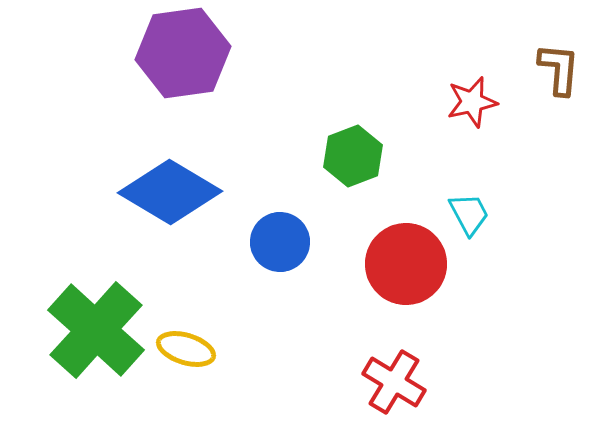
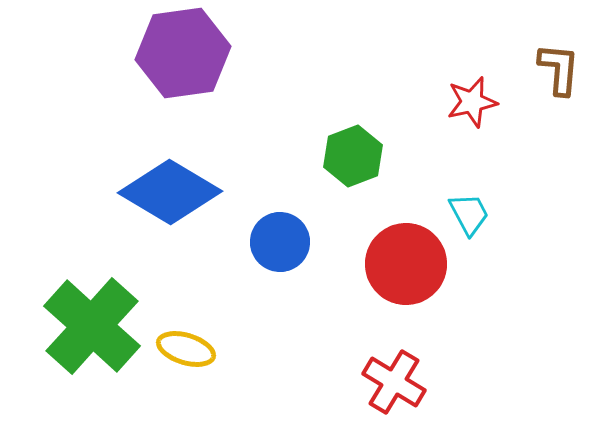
green cross: moved 4 px left, 4 px up
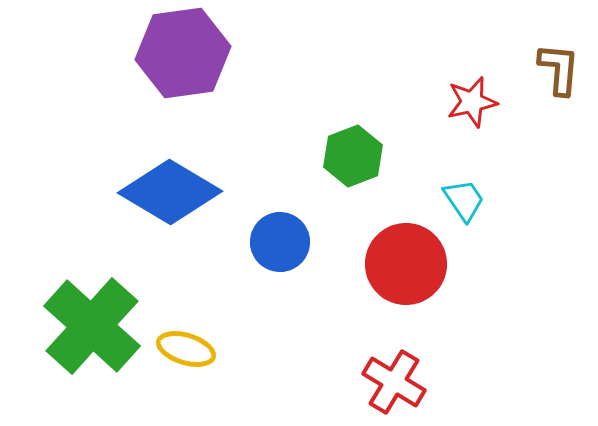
cyan trapezoid: moved 5 px left, 14 px up; rotated 6 degrees counterclockwise
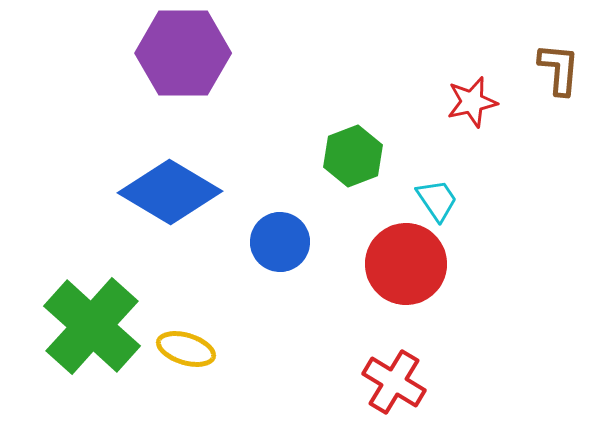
purple hexagon: rotated 8 degrees clockwise
cyan trapezoid: moved 27 px left
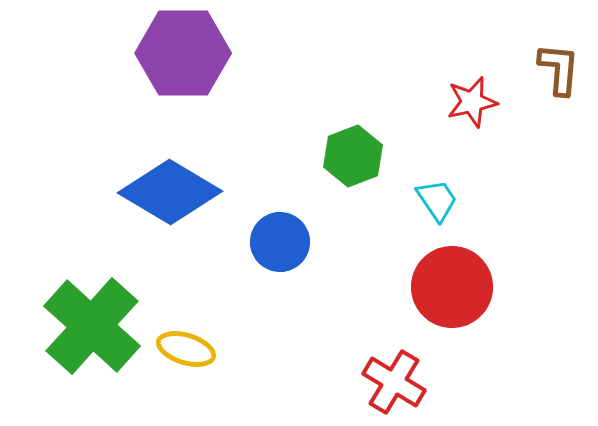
red circle: moved 46 px right, 23 px down
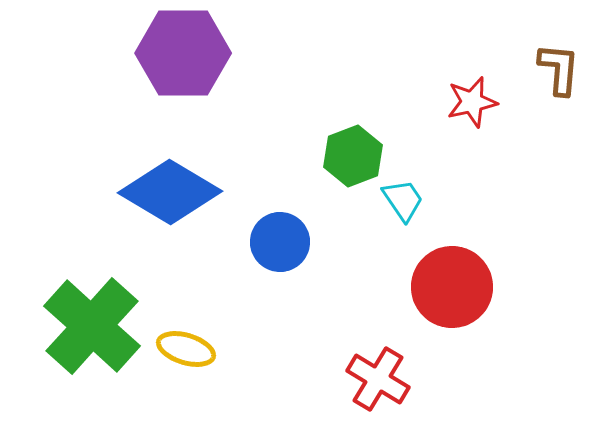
cyan trapezoid: moved 34 px left
red cross: moved 16 px left, 3 px up
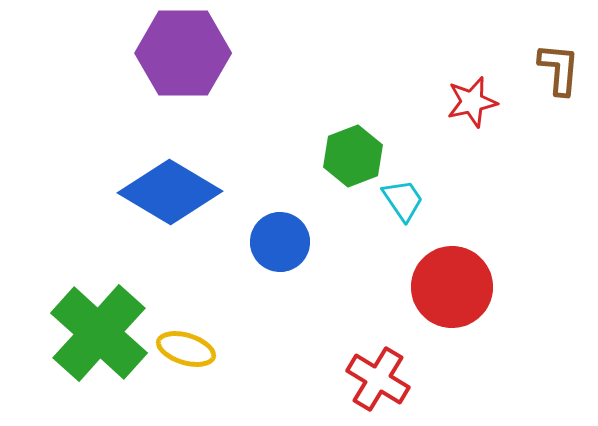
green cross: moved 7 px right, 7 px down
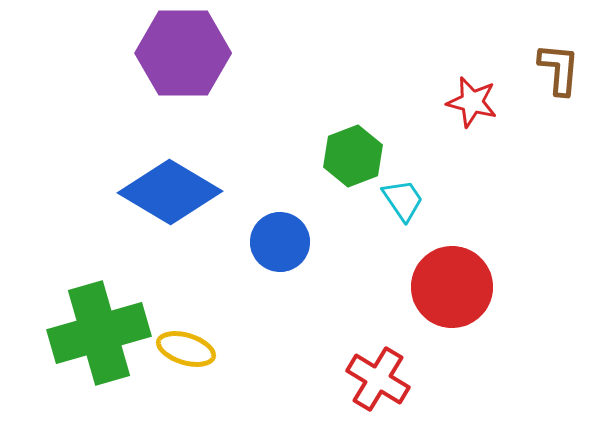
red star: rotated 27 degrees clockwise
green cross: rotated 32 degrees clockwise
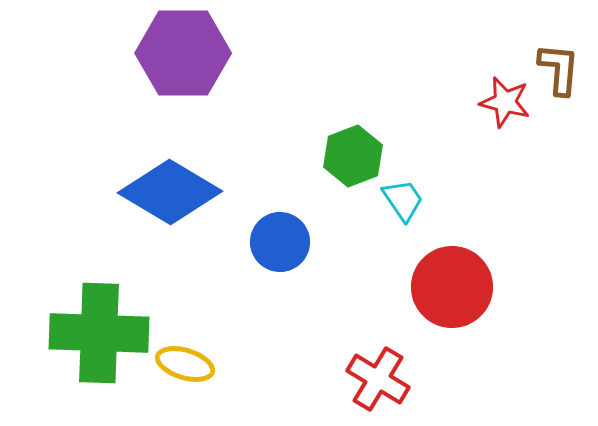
red star: moved 33 px right
green cross: rotated 18 degrees clockwise
yellow ellipse: moved 1 px left, 15 px down
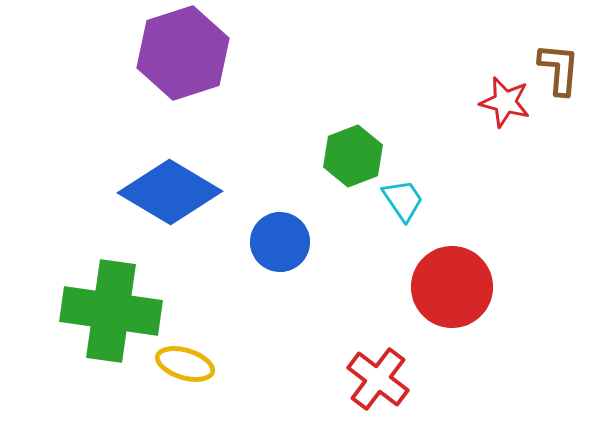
purple hexagon: rotated 18 degrees counterclockwise
green cross: moved 12 px right, 22 px up; rotated 6 degrees clockwise
red cross: rotated 6 degrees clockwise
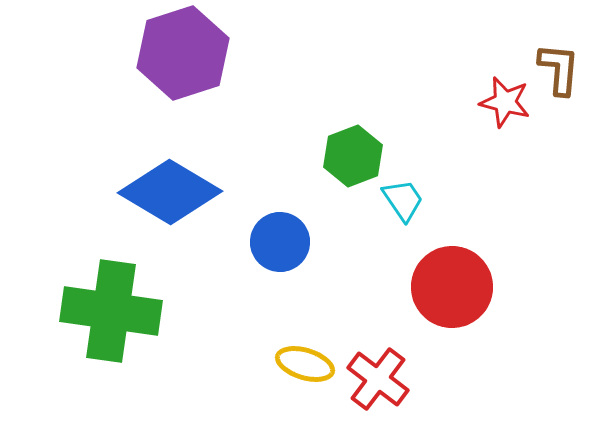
yellow ellipse: moved 120 px right
